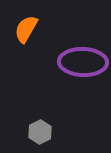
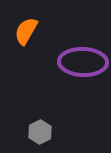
orange semicircle: moved 2 px down
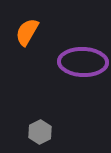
orange semicircle: moved 1 px right, 1 px down
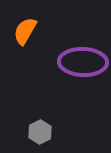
orange semicircle: moved 2 px left, 1 px up
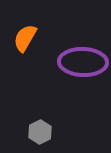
orange semicircle: moved 7 px down
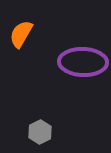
orange semicircle: moved 4 px left, 4 px up
